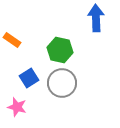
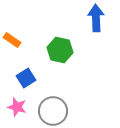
blue square: moved 3 px left
gray circle: moved 9 px left, 28 px down
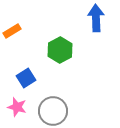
orange rectangle: moved 9 px up; rotated 66 degrees counterclockwise
green hexagon: rotated 20 degrees clockwise
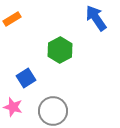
blue arrow: rotated 32 degrees counterclockwise
orange rectangle: moved 12 px up
pink star: moved 4 px left
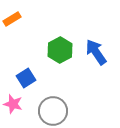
blue arrow: moved 34 px down
pink star: moved 3 px up
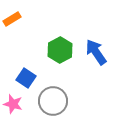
blue square: rotated 24 degrees counterclockwise
gray circle: moved 10 px up
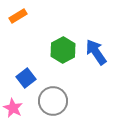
orange rectangle: moved 6 px right, 3 px up
green hexagon: moved 3 px right
blue square: rotated 18 degrees clockwise
pink star: moved 4 px down; rotated 12 degrees clockwise
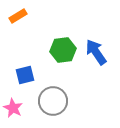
green hexagon: rotated 20 degrees clockwise
blue square: moved 1 px left, 3 px up; rotated 24 degrees clockwise
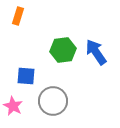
orange rectangle: rotated 42 degrees counterclockwise
blue square: moved 1 px right, 1 px down; rotated 18 degrees clockwise
pink star: moved 2 px up
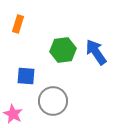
orange rectangle: moved 8 px down
pink star: moved 8 px down
